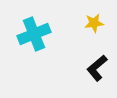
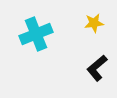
cyan cross: moved 2 px right
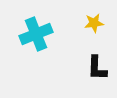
black L-shape: rotated 48 degrees counterclockwise
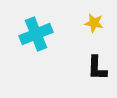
yellow star: rotated 18 degrees clockwise
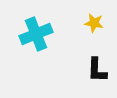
black L-shape: moved 2 px down
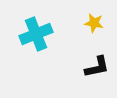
black L-shape: moved 3 px up; rotated 104 degrees counterclockwise
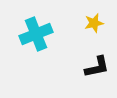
yellow star: rotated 24 degrees counterclockwise
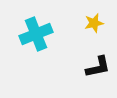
black L-shape: moved 1 px right
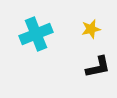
yellow star: moved 3 px left, 6 px down
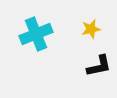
black L-shape: moved 1 px right, 1 px up
